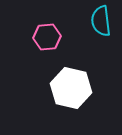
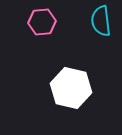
pink hexagon: moved 5 px left, 15 px up
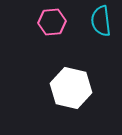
pink hexagon: moved 10 px right
